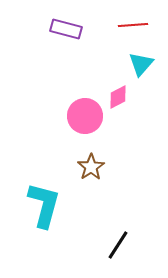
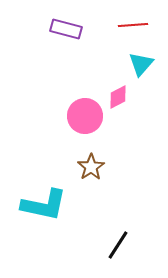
cyan L-shape: rotated 87 degrees clockwise
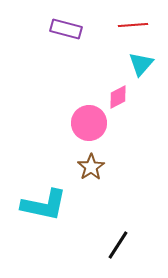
pink circle: moved 4 px right, 7 px down
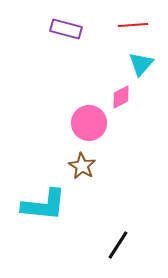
pink diamond: moved 3 px right
brown star: moved 9 px left, 1 px up; rotated 8 degrees counterclockwise
cyan L-shape: rotated 6 degrees counterclockwise
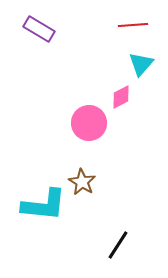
purple rectangle: moved 27 px left; rotated 16 degrees clockwise
brown star: moved 16 px down
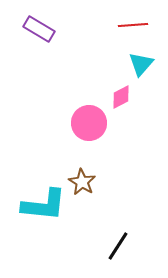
black line: moved 1 px down
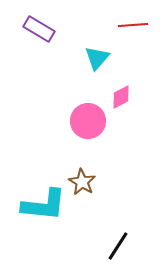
cyan triangle: moved 44 px left, 6 px up
pink circle: moved 1 px left, 2 px up
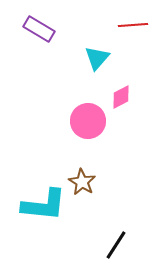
black line: moved 2 px left, 1 px up
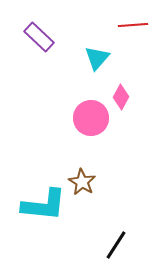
purple rectangle: moved 8 px down; rotated 12 degrees clockwise
pink diamond: rotated 35 degrees counterclockwise
pink circle: moved 3 px right, 3 px up
